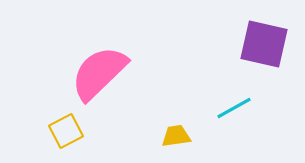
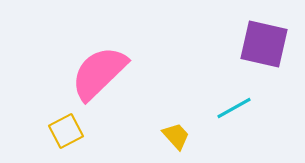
yellow trapezoid: rotated 56 degrees clockwise
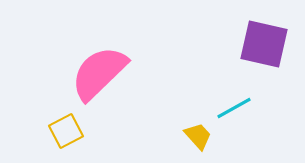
yellow trapezoid: moved 22 px right
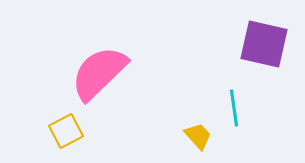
cyan line: rotated 69 degrees counterclockwise
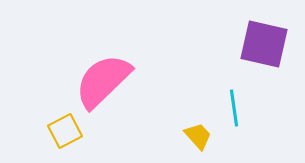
pink semicircle: moved 4 px right, 8 px down
yellow square: moved 1 px left
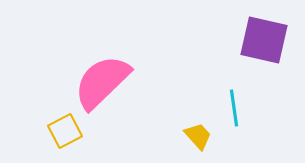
purple square: moved 4 px up
pink semicircle: moved 1 px left, 1 px down
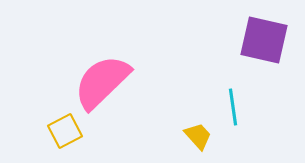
cyan line: moved 1 px left, 1 px up
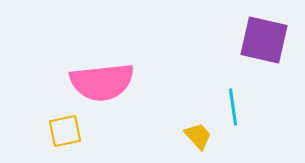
pink semicircle: rotated 142 degrees counterclockwise
yellow square: rotated 16 degrees clockwise
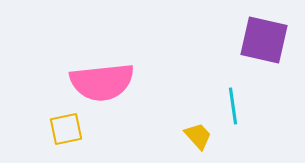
cyan line: moved 1 px up
yellow square: moved 1 px right, 2 px up
